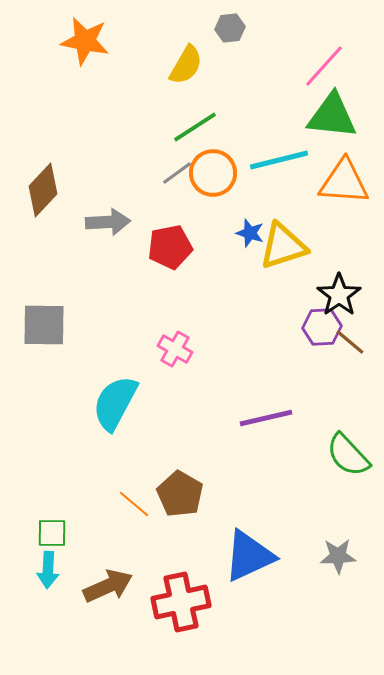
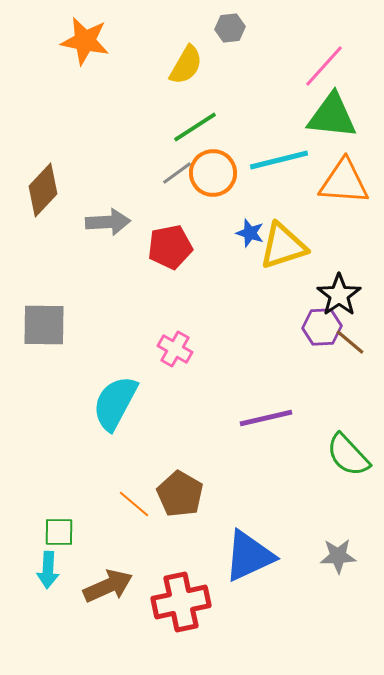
green square: moved 7 px right, 1 px up
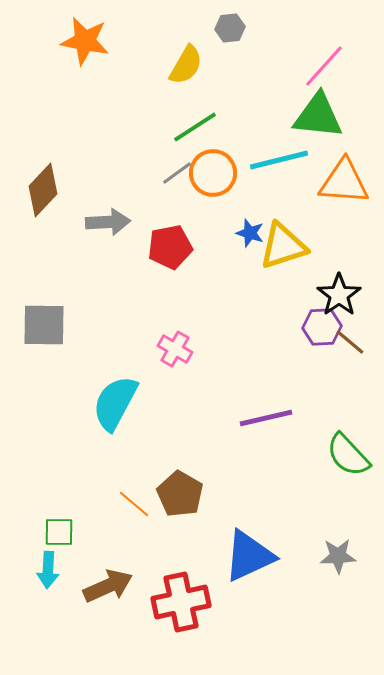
green triangle: moved 14 px left
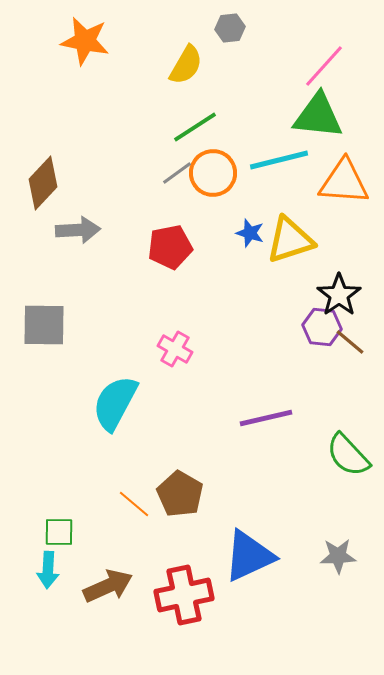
brown diamond: moved 7 px up
gray arrow: moved 30 px left, 8 px down
yellow triangle: moved 7 px right, 6 px up
purple hexagon: rotated 9 degrees clockwise
red cross: moved 3 px right, 7 px up
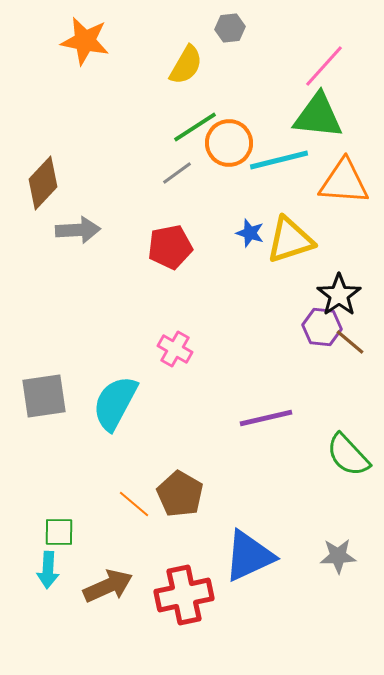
orange circle: moved 16 px right, 30 px up
gray square: moved 71 px down; rotated 9 degrees counterclockwise
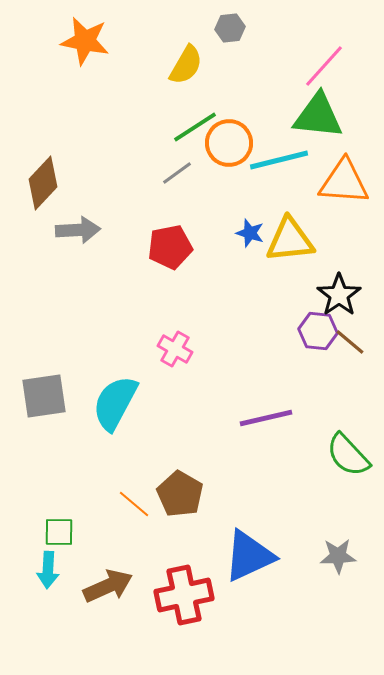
yellow triangle: rotated 12 degrees clockwise
purple hexagon: moved 4 px left, 4 px down
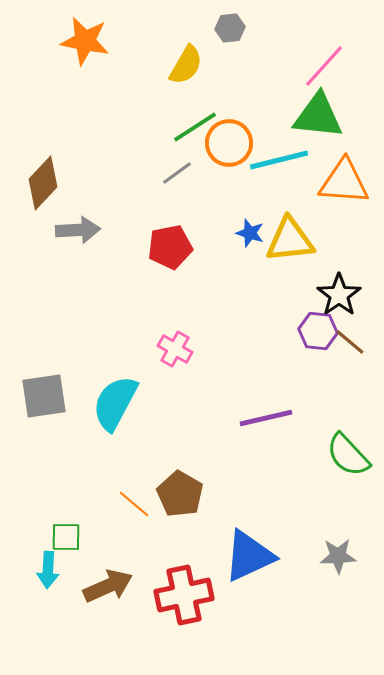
green square: moved 7 px right, 5 px down
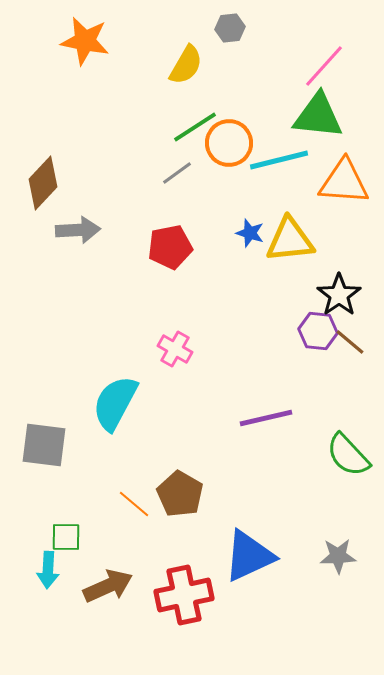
gray square: moved 49 px down; rotated 15 degrees clockwise
